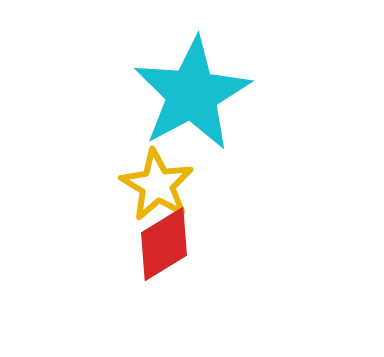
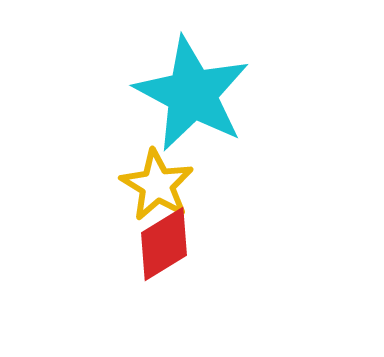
cyan star: rotated 16 degrees counterclockwise
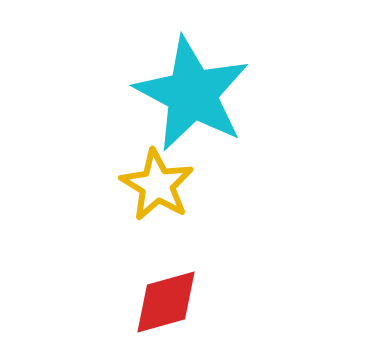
red diamond: moved 2 px right, 58 px down; rotated 16 degrees clockwise
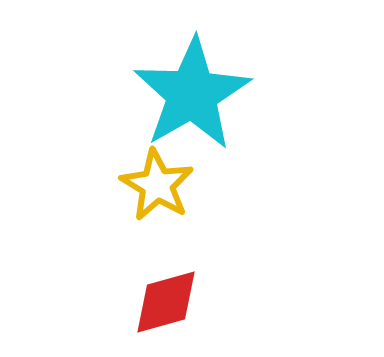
cyan star: rotated 14 degrees clockwise
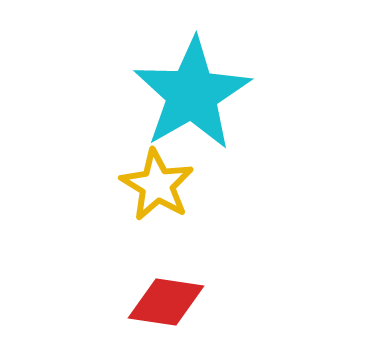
red diamond: rotated 24 degrees clockwise
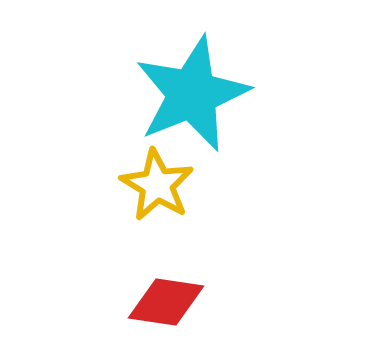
cyan star: rotated 8 degrees clockwise
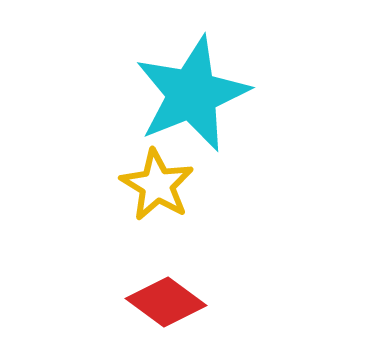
red diamond: rotated 28 degrees clockwise
